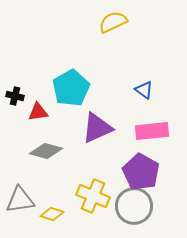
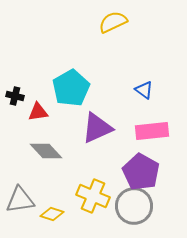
gray diamond: rotated 32 degrees clockwise
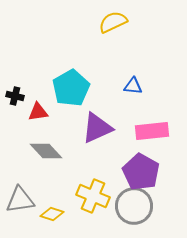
blue triangle: moved 11 px left, 4 px up; rotated 30 degrees counterclockwise
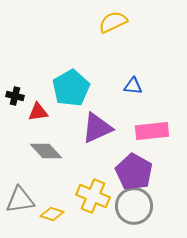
purple pentagon: moved 7 px left
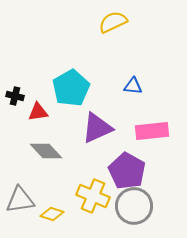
purple pentagon: moved 7 px left, 1 px up
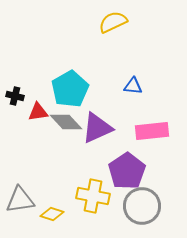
cyan pentagon: moved 1 px left, 1 px down
gray diamond: moved 20 px right, 29 px up
purple pentagon: rotated 9 degrees clockwise
yellow cross: rotated 12 degrees counterclockwise
gray circle: moved 8 px right
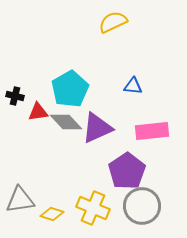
yellow cross: moved 12 px down; rotated 12 degrees clockwise
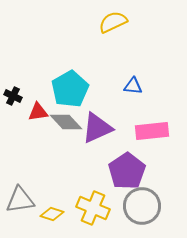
black cross: moved 2 px left; rotated 12 degrees clockwise
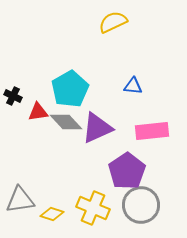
gray circle: moved 1 px left, 1 px up
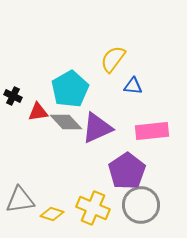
yellow semicircle: moved 37 px down; rotated 28 degrees counterclockwise
